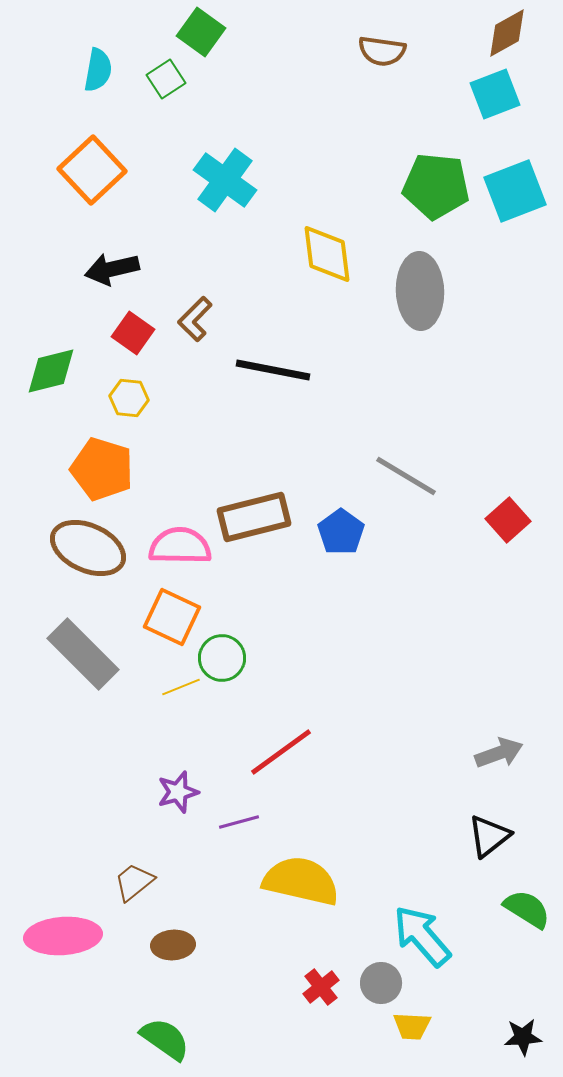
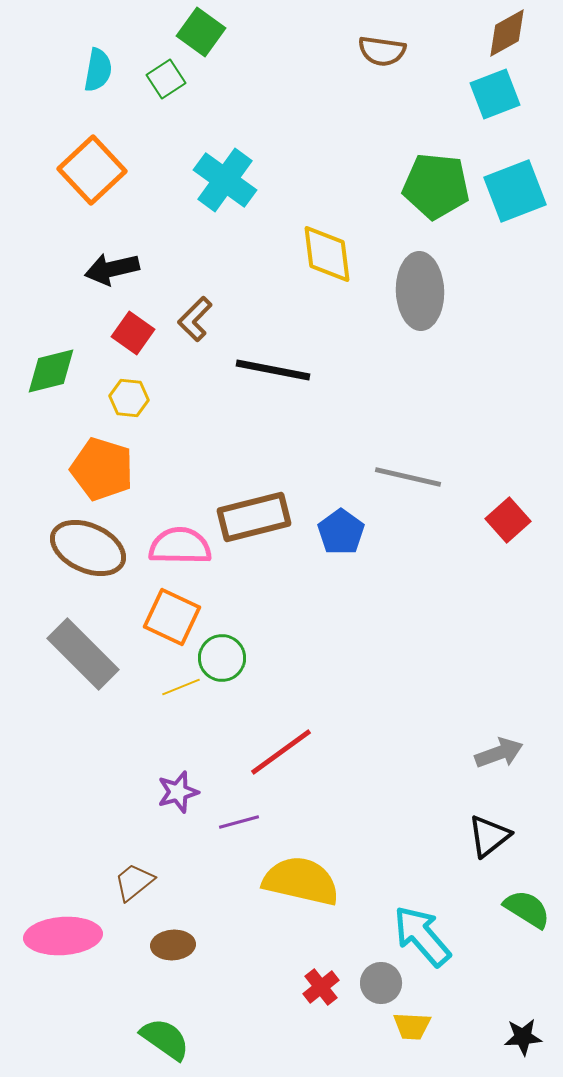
gray line at (406, 476): moved 2 px right, 1 px down; rotated 18 degrees counterclockwise
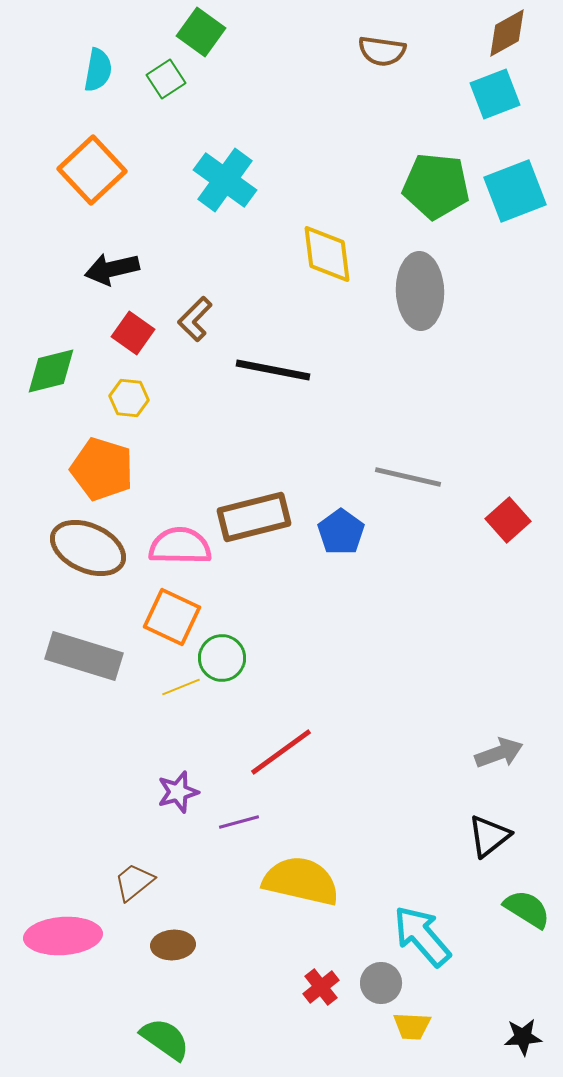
gray rectangle at (83, 654): moved 1 px right, 2 px down; rotated 28 degrees counterclockwise
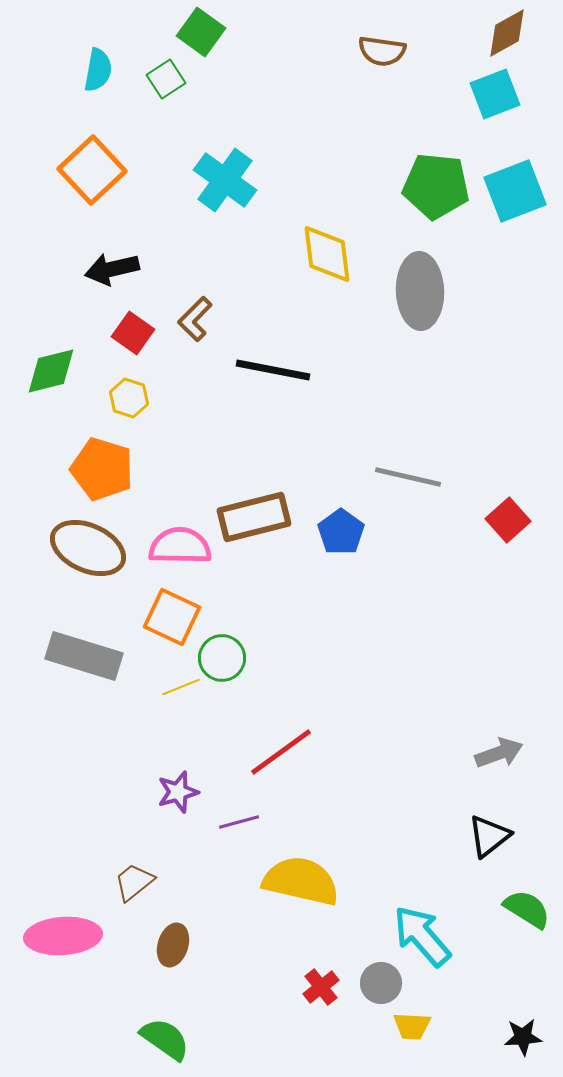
yellow hexagon at (129, 398): rotated 12 degrees clockwise
brown ellipse at (173, 945): rotated 69 degrees counterclockwise
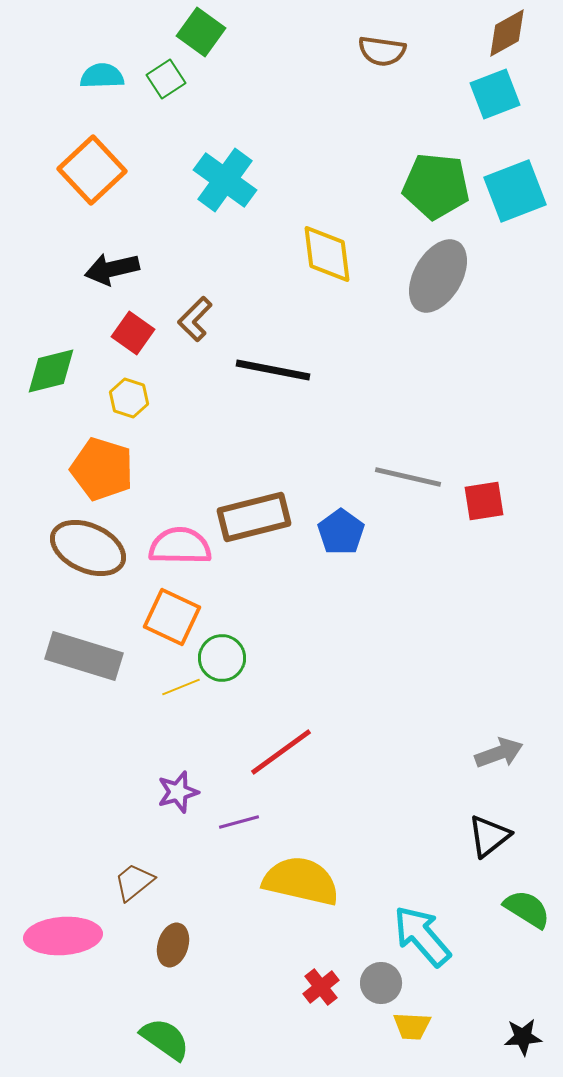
cyan semicircle at (98, 70): moved 4 px right, 6 px down; rotated 102 degrees counterclockwise
gray ellipse at (420, 291): moved 18 px right, 15 px up; rotated 32 degrees clockwise
red square at (508, 520): moved 24 px left, 19 px up; rotated 33 degrees clockwise
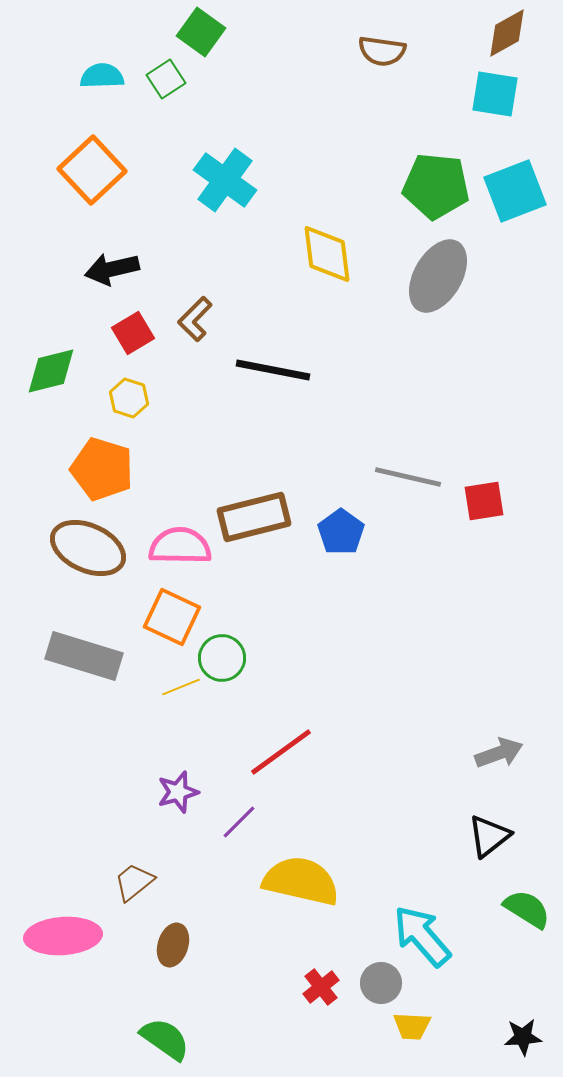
cyan square at (495, 94): rotated 30 degrees clockwise
red square at (133, 333): rotated 24 degrees clockwise
purple line at (239, 822): rotated 30 degrees counterclockwise
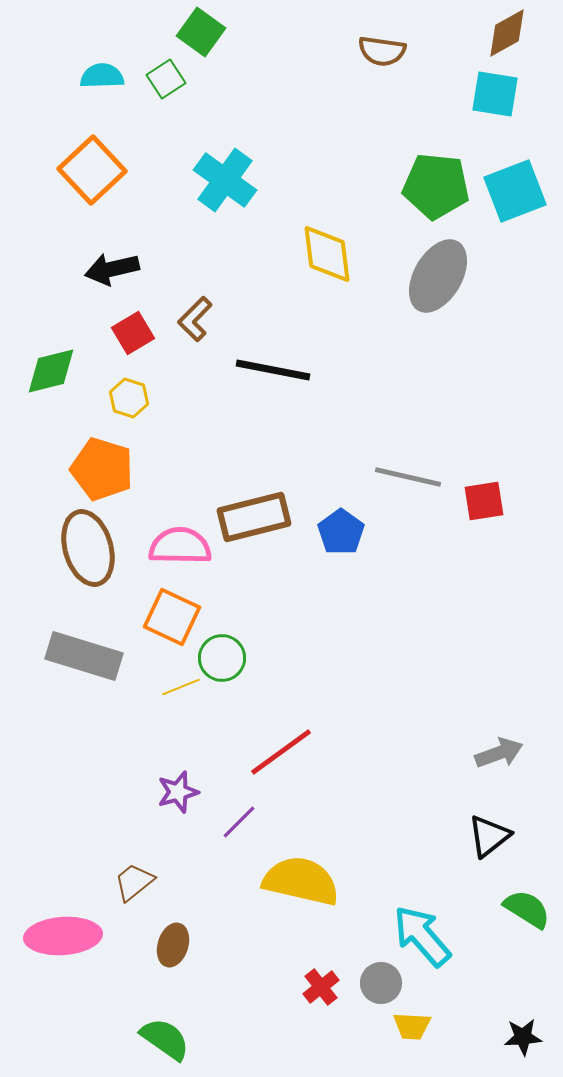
brown ellipse at (88, 548): rotated 50 degrees clockwise
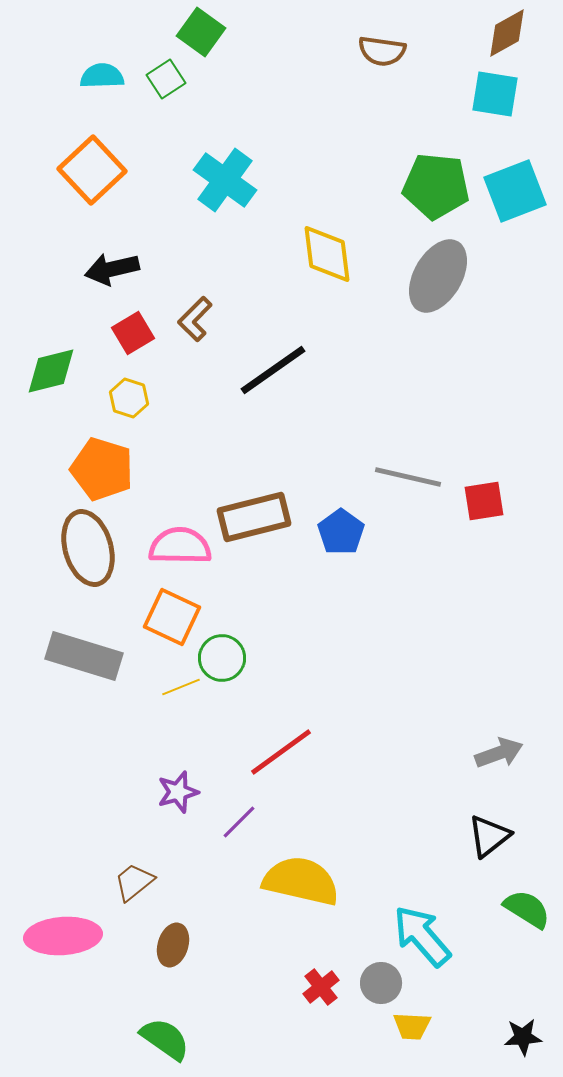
black line at (273, 370): rotated 46 degrees counterclockwise
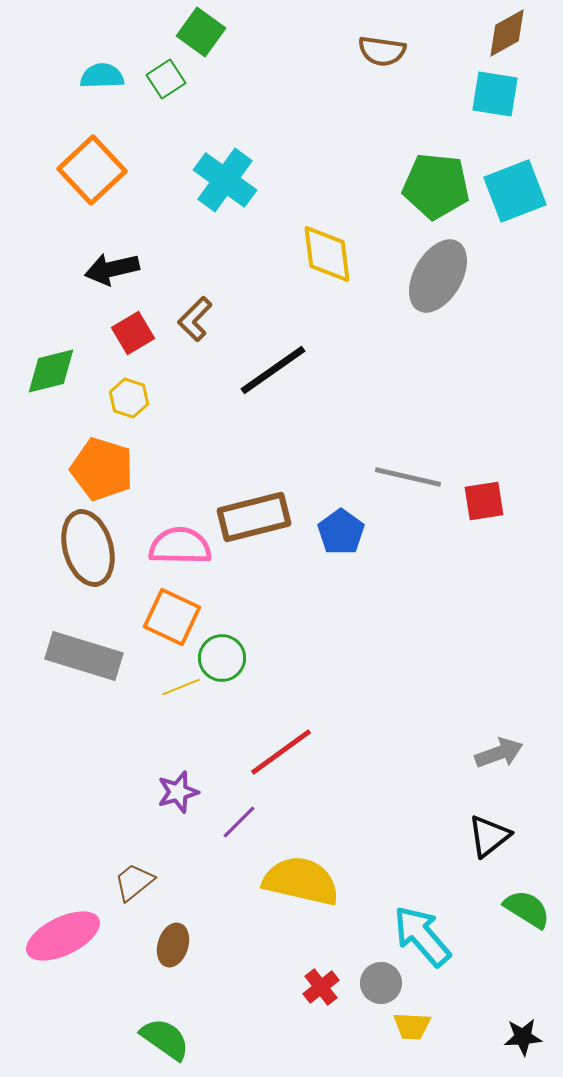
pink ellipse at (63, 936): rotated 22 degrees counterclockwise
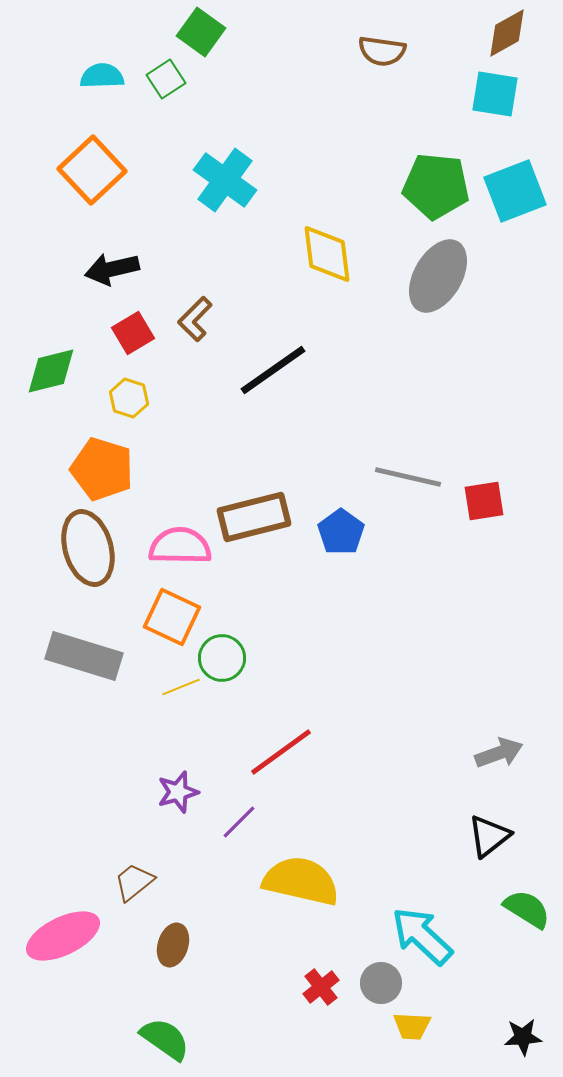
cyan arrow at (422, 936): rotated 6 degrees counterclockwise
